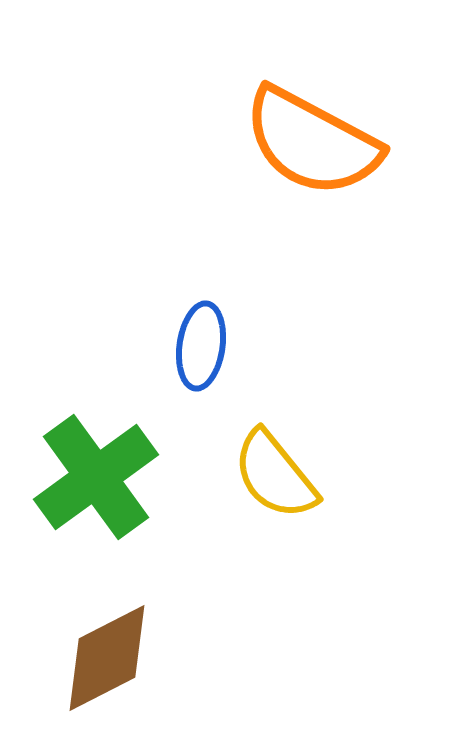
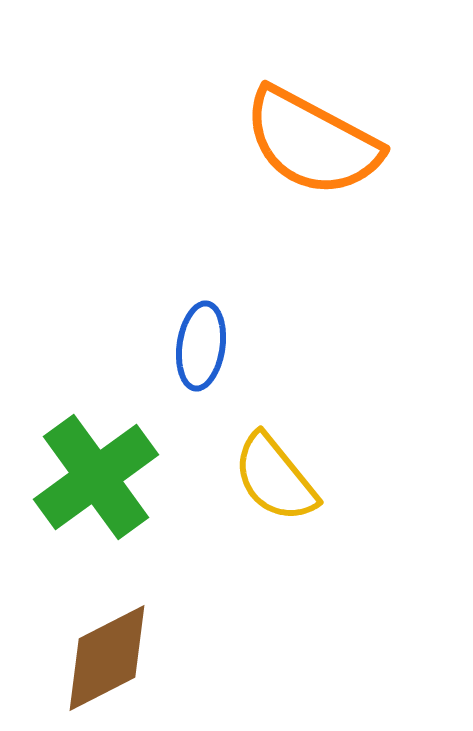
yellow semicircle: moved 3 px down
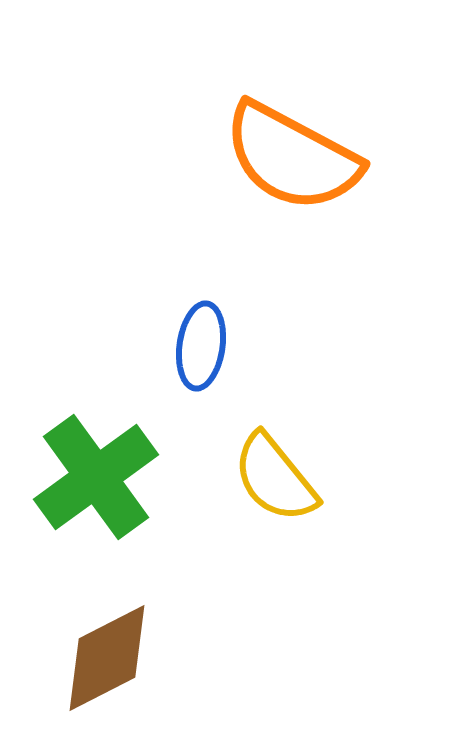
orange semicircle: moved 20 px left, 15 px down
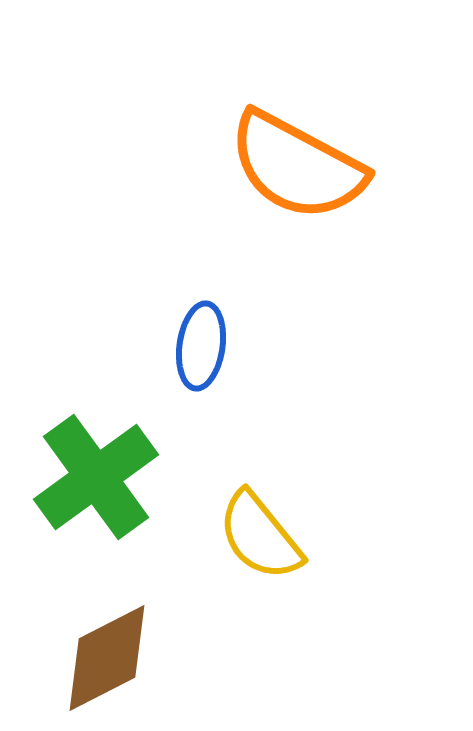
orange semicircle: moved 5 px right, 9 px down
yellow semicircle: moved 15 px left, 58 px down
